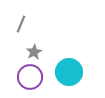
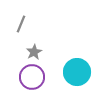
cyan circle: moved 8 px right
purple circle: moved 2 px right
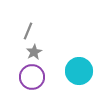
gray line: moved 7 px right, 7 px down
cyan circle: moved 2 px right, 1 px up
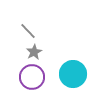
gray line: rotated 66 degrees counterclockwise
cyan circle: moved 6 px left, 3 px down
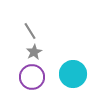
gray line: moved 2 px right; rotated 12 degrees clockwise
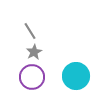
cyan circle: moved 3 px right, 2 px down
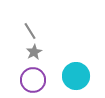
purple circle: moved 1 px right, 3 px down
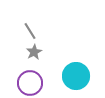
purple circle: moved 3 px left, 3 px down
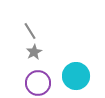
purple circle: moved 8 px right
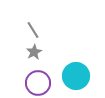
gray line: moved 3 px right, 1 px up
